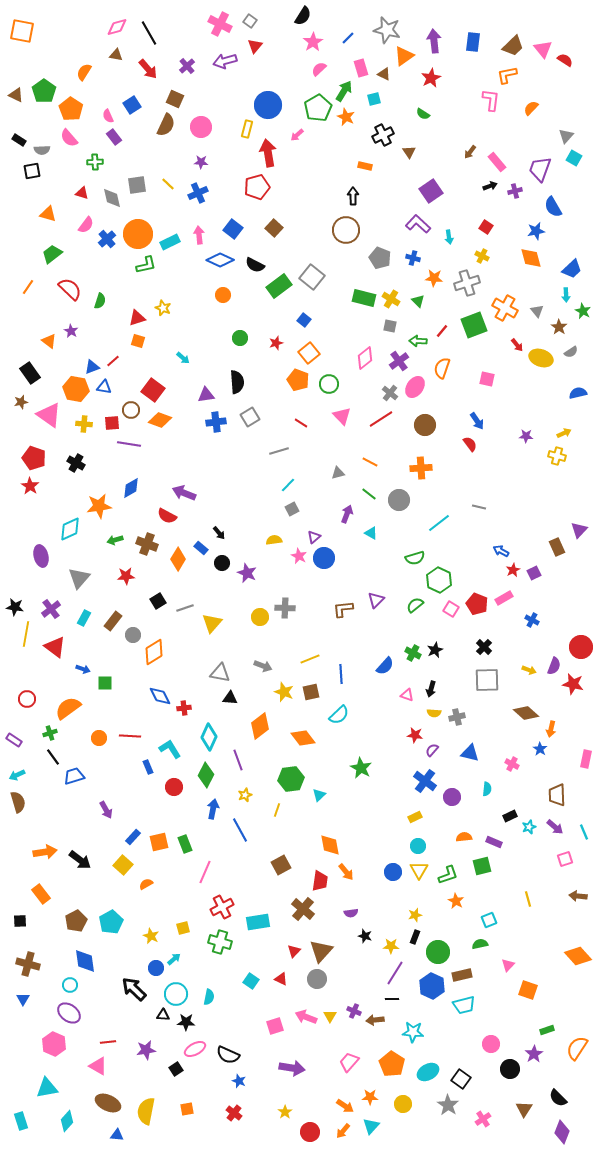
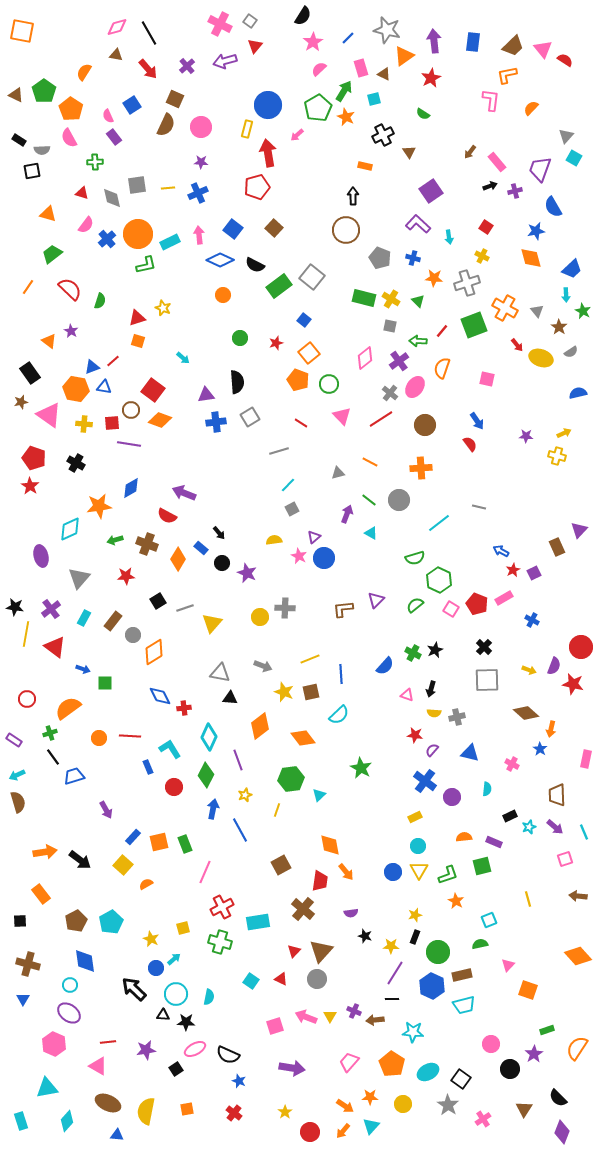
pink semicircle at (69, 138): rotated 12 degrees clockwise
yellow line at (168, 184): moved 4 px down; rotated 48 degrees counterclockwise
green line at (369, 494): moved 6 px down
yellow star at (151, 936): moved 3 px down
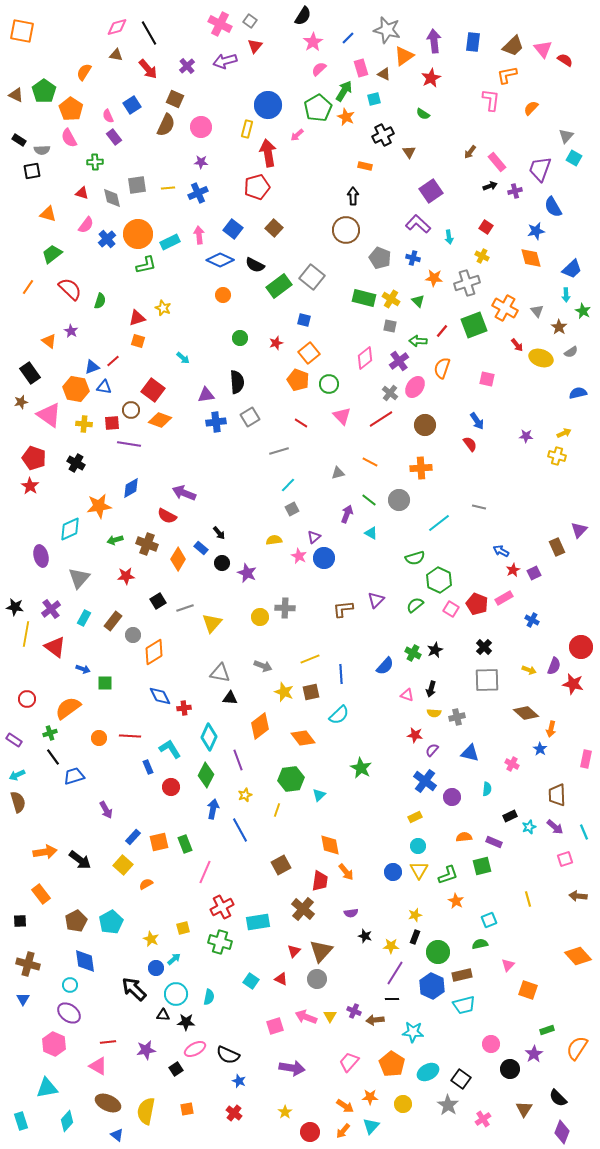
blue square at (304, 320): rotated 24 degrees counterclockwise
red circle at (174, 787): moved 3 px left
blue triangle at (117, 1135): rotated 32 degrees clockwise
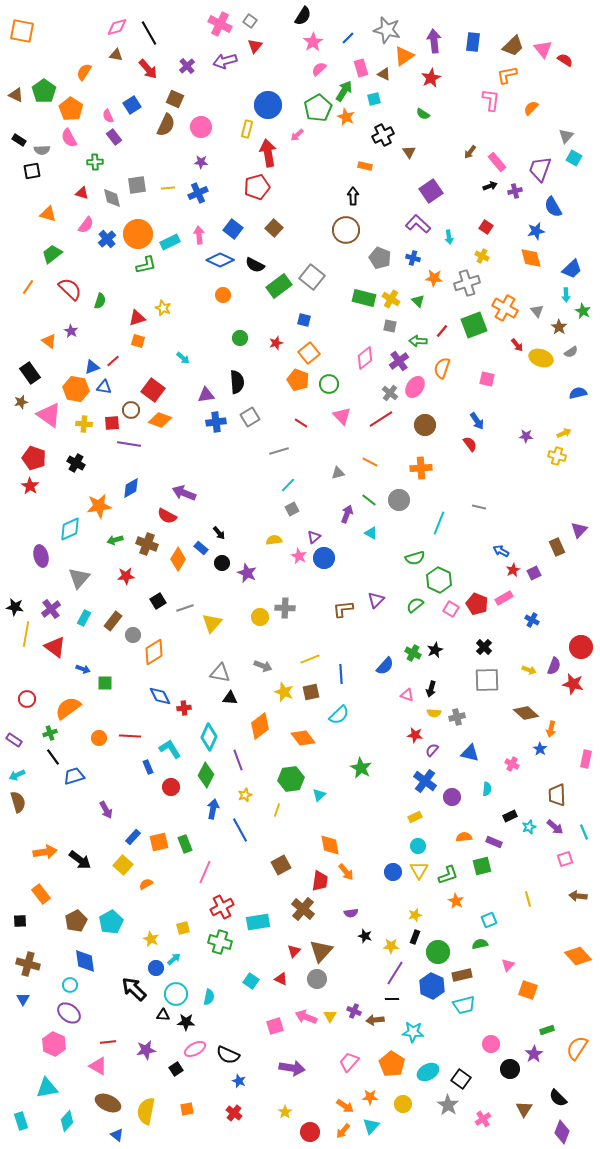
cyan line at (439, 523): rotated 30 degrees counterclockwise
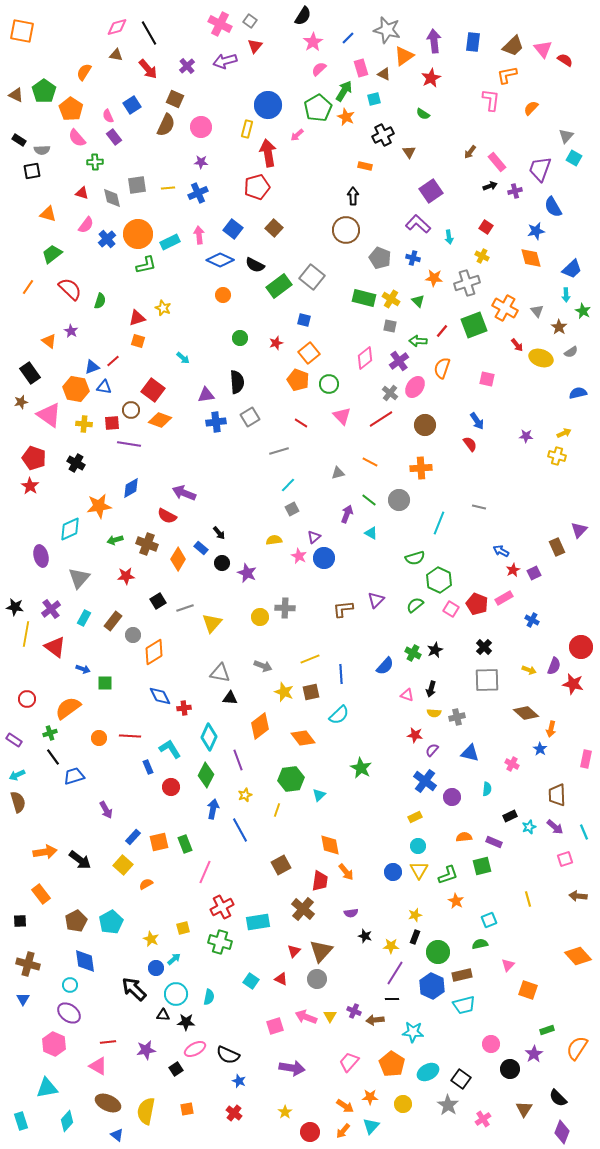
pink semicircle at (69, 138): moved 8 px right; rotated 12 degrees counterclockwise
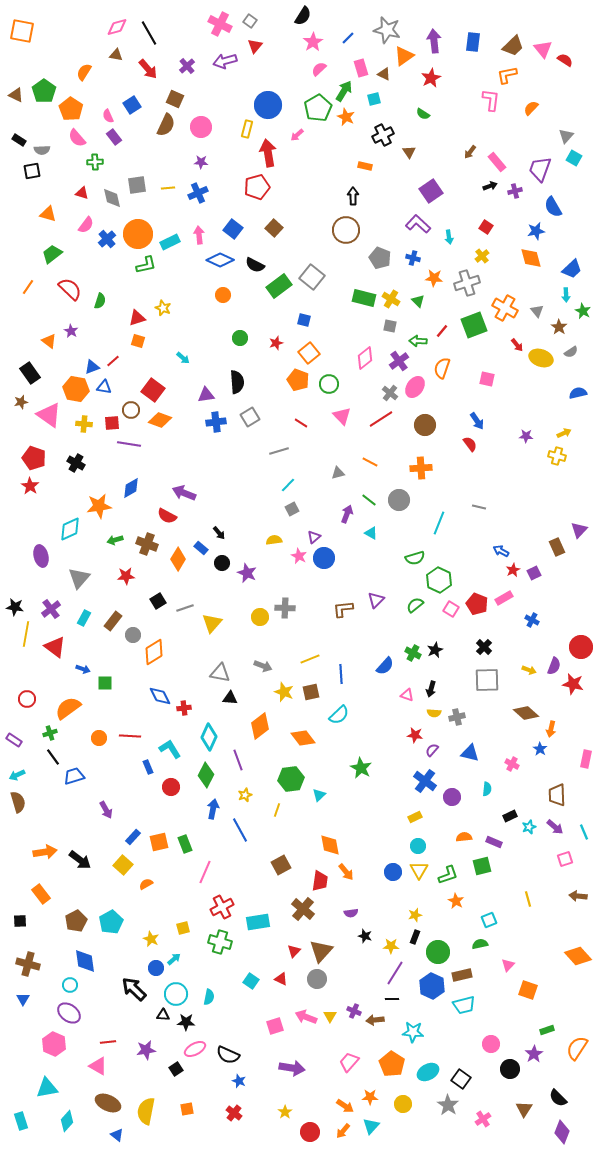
yellow cross at (482, 256): rotated 24 degrees clockwise
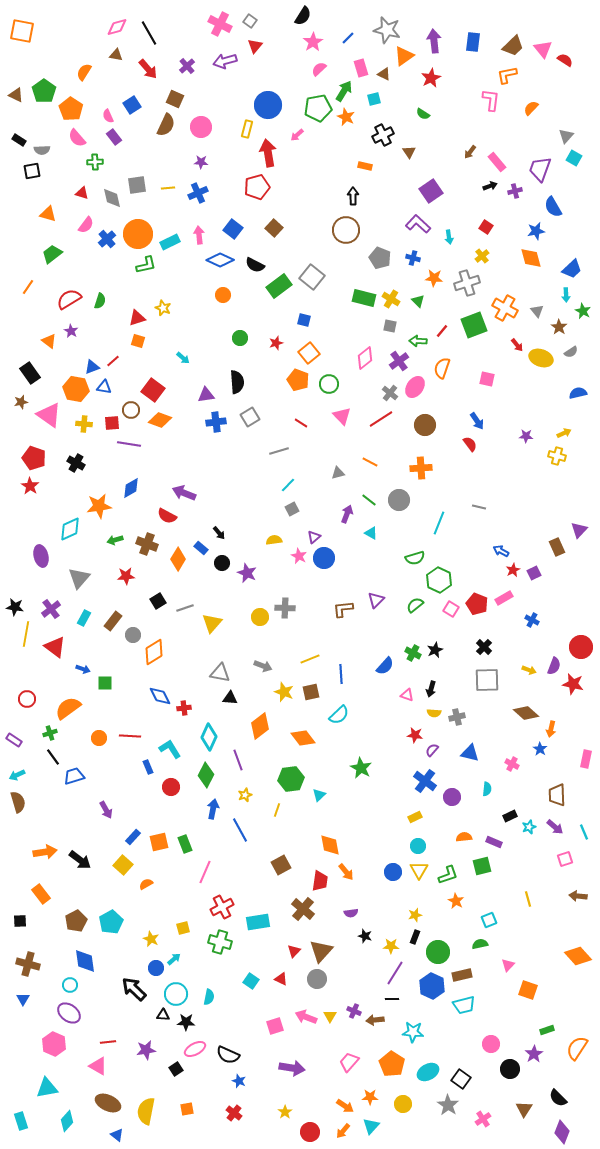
green pentagon at (318, 108): rotated 20 degrees clockwise
red semicircle at (70, 289): moved 1 px left, 10 px down; rotated 75 degrees counterclockwise
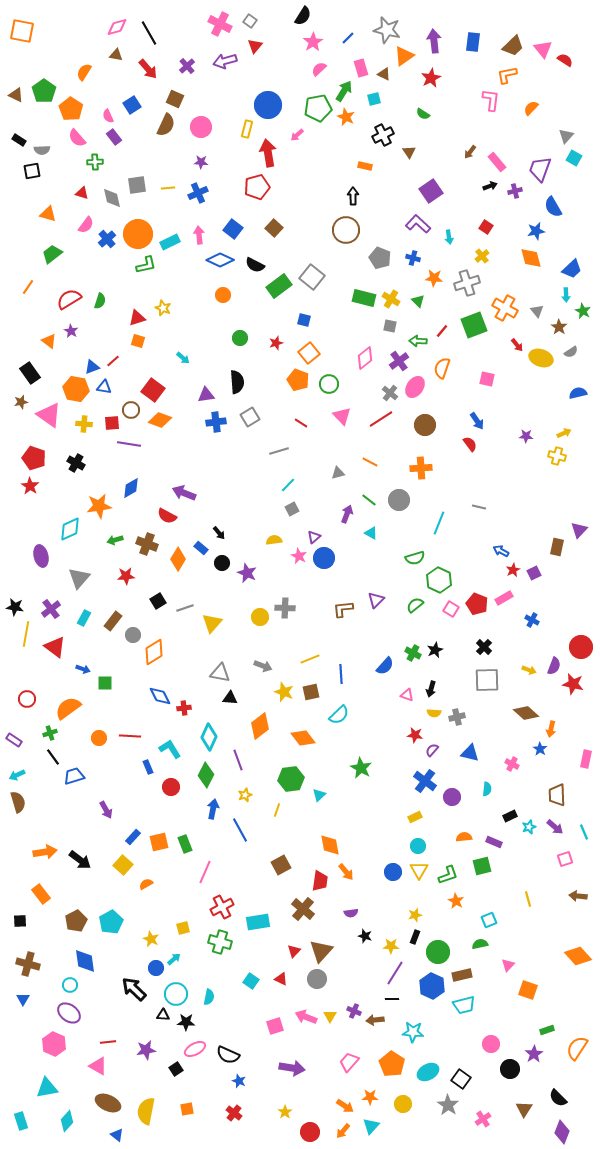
brown rectangle at (557, 547): rotated 36 degrees clockwise
